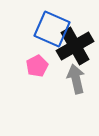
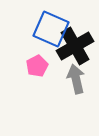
blue square: moved 1 px left
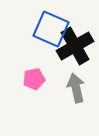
pink pentagon: moved 3 px left, 13 px down; rotated 15 degrees clockwise
gray arrow: moved 9 px down
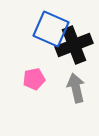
black cross: moved 1 px left, 1 px up; rotated 9 degrees clockwise
